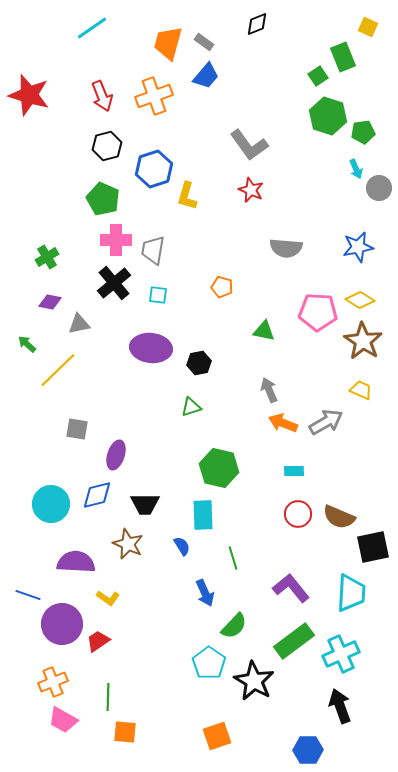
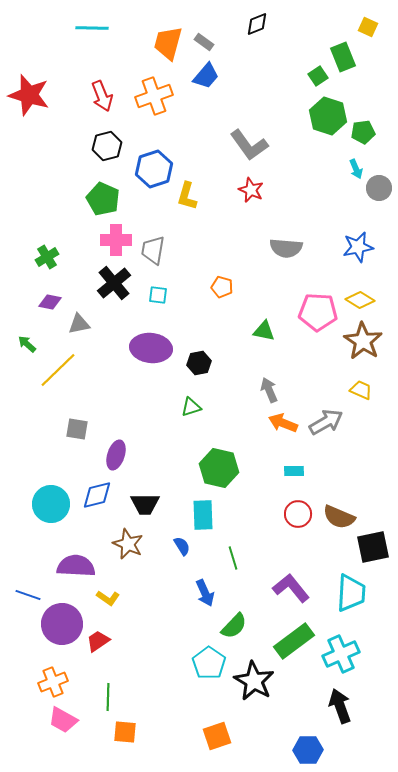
cyan line at (92, 28): rotated 36 degrees clockwise
purple semicircle at (76, 562): moved 4 px down
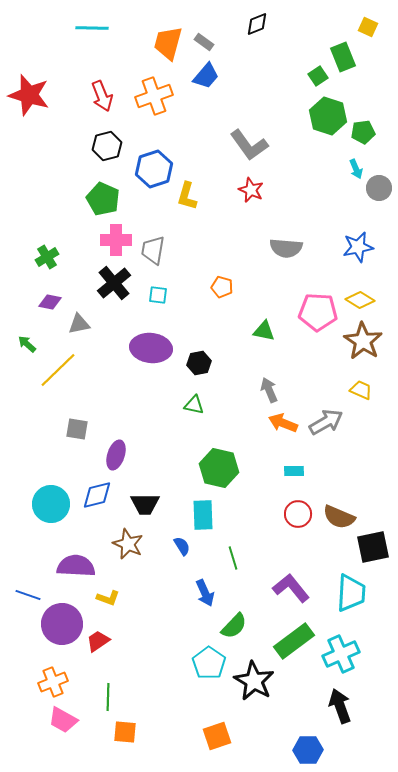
green triangle at (191, 407): moved 3 px right, 2 px up; rotated 30 degrees clockwise
yellow L-shape at (108, 598): rotated 15 degrees counterclockwise
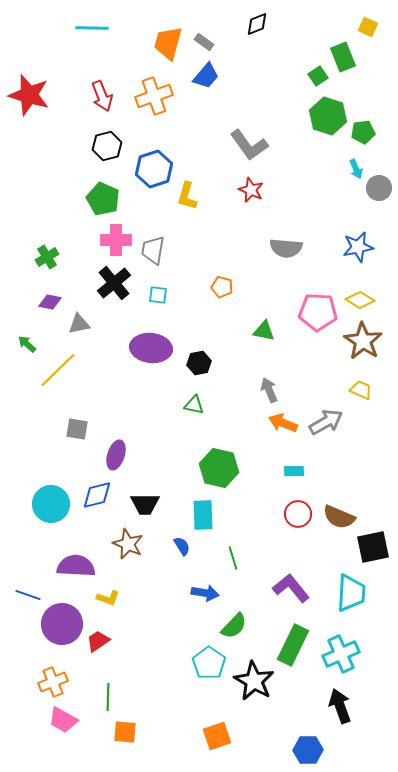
blue arrow at (205, 593): rotated 56 degrees counterclockwise
green rectangle at (294, 641): moved 1 px left, 4 px down; rotated 27 degrees counterclockwise
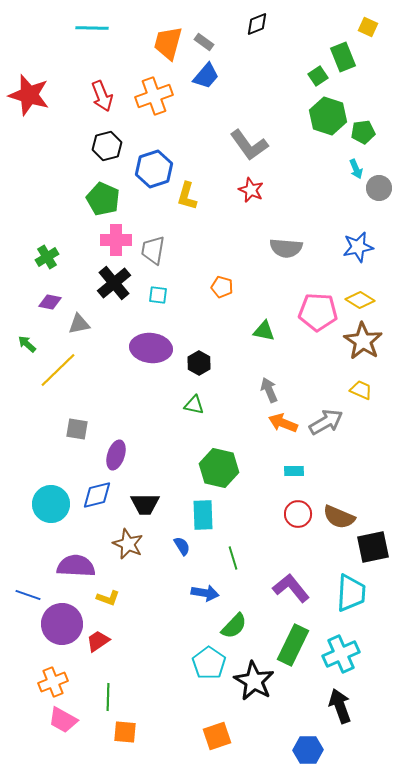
black hexagon at (199, 363): rotated 20 degrees counterclockwise
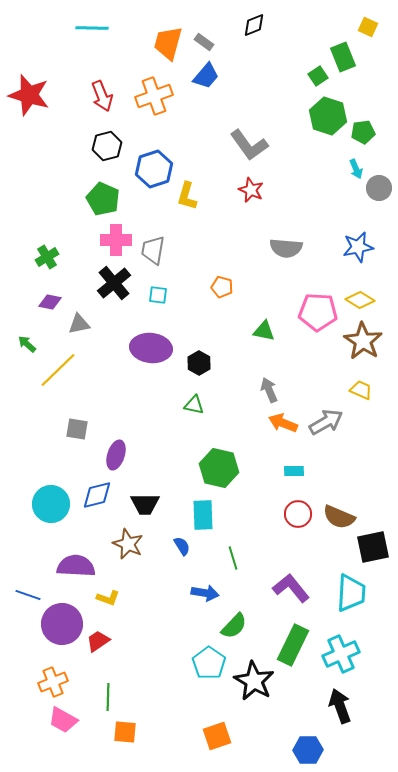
black diamond at (257, 24): moved 3 px left, 1 px down
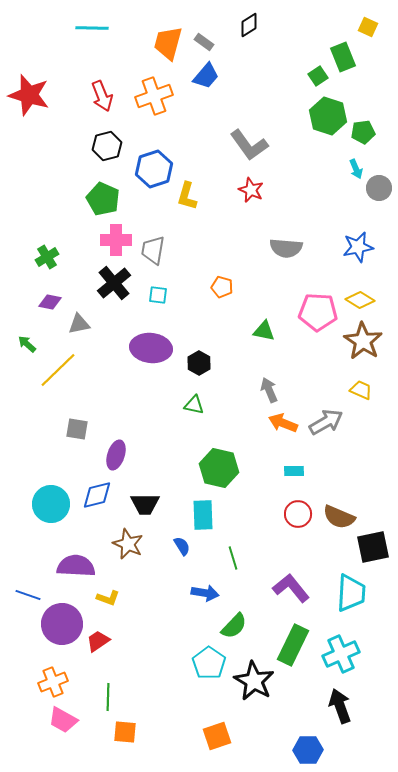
black diamond at (254, 25): moved 5 px left; rotated 10 degrees counterclockwise
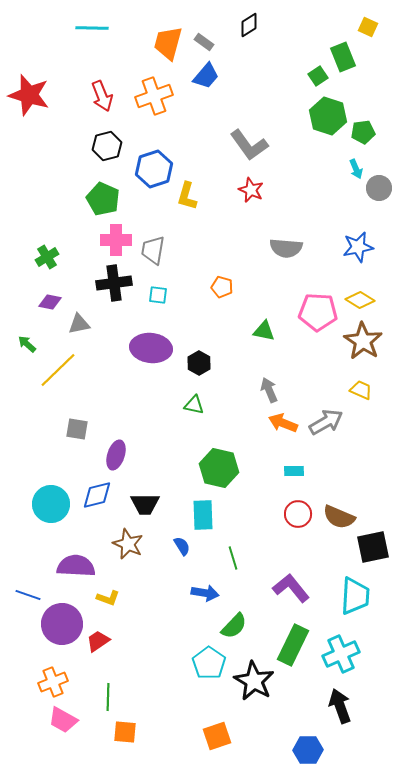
black cross at (114, 283): rotated 32 degrees clockwise
cyan trapezoid at (351, 593): moved 4 px right, 3 px down
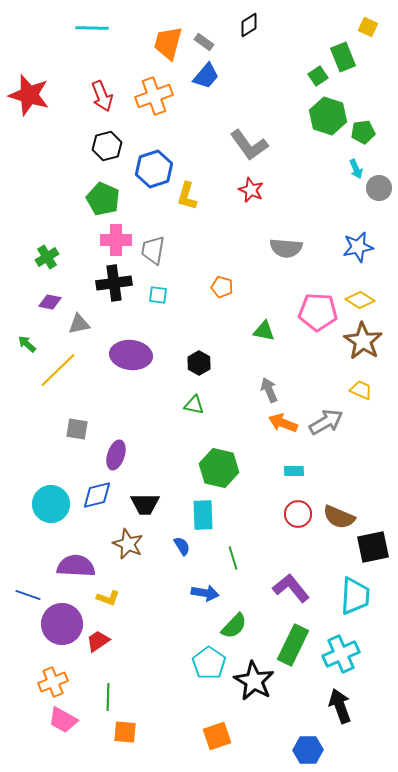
purple ellipse at (151, 348): moved 20 px left, 7 px down
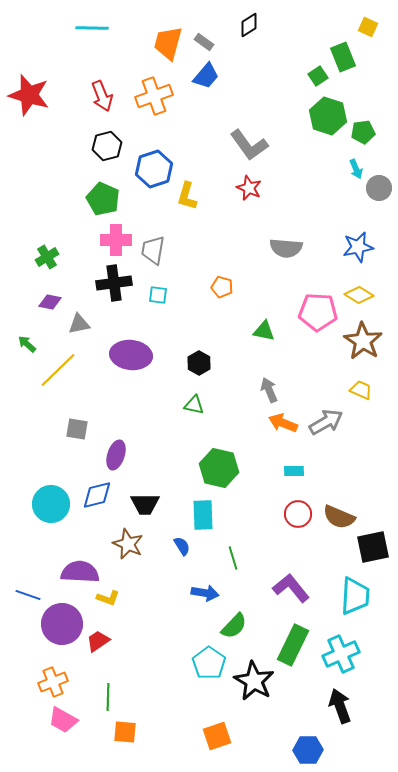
red star at (251, 190): moved 2 px left, 2 px up
yellow diamond at (360, 300): moved 1 px left, 5 px up
purple semicircle at (76, 566): moved 4 px right, 6 px down
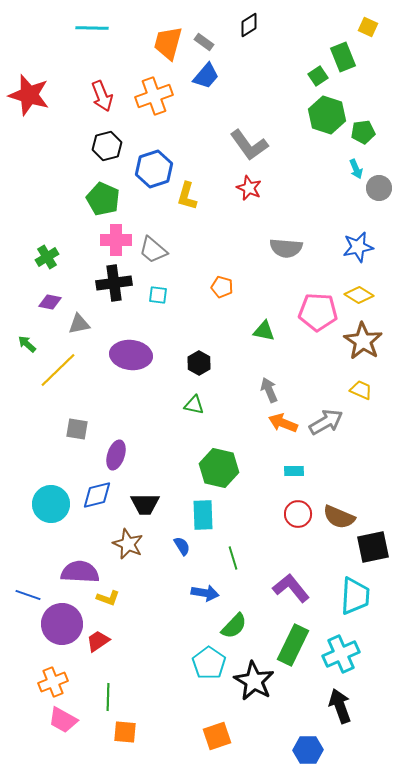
green hexagon at (328, 116): moved 1 px left, 1 px up
gray trapezoid at (153, 250): rotated 60 degrees counterclockwise
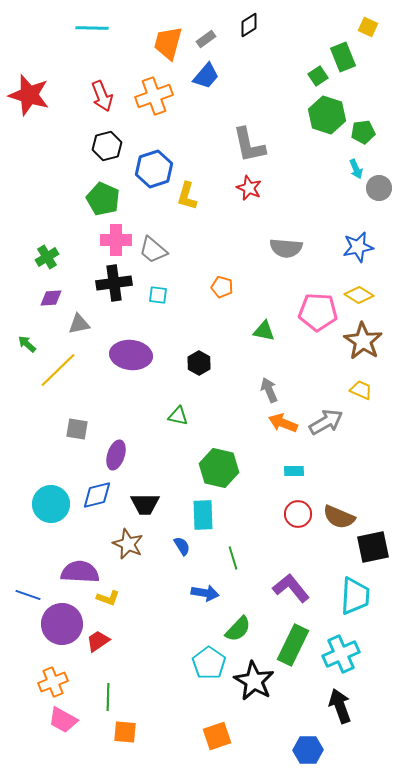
gray rectangle at (204, 42): moved 2 px right, 3 px up; rotated 72 degrees counterclockwise
gray L-shape at (249, 145): rotated 24 degrees clockwise
purple diamond at (50, 302): moved 1 px right, 4 px up; rotated 15 degrees counterclockwise
green triangle at (194, 405): moved 16 px left, 11 px down
green semicircle at (234, 626): moved 4 px right, 3 px down
